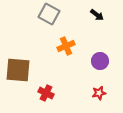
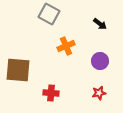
black arrow: moved 3 px right, 9 px down
red cross: moved 5 px right; rotated 21 degrees counterclockwise
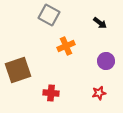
gray square: moved 1 px down
black arrow: moved 1 px up
purple circle: moved 6 px right
brown square: rotated 24 degrees counterclockwise
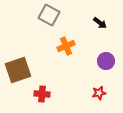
red cross: moved 9 px left, 1 px down
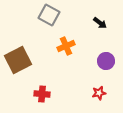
brown square: moved 10 px up; rotated 8 degrees counterclockwise
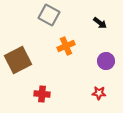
red star: rotated 16 degrees clockwise
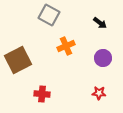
purple circle: moved 3 px left, 3 px up
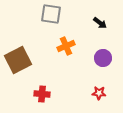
gray square: moved 2 px right, 1 px up; rotated 20 degrees counterclockwise
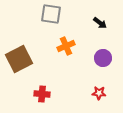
brown square: moved 1 px right, 1 px up
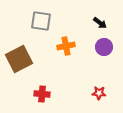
gray square: moved 10 px left, 7 px down
orange cross: rotated 12 degrees clockwise
purple circle: moved 1 px right, 11 px up
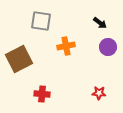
purple circle: moved 4 px right
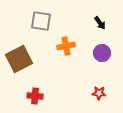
black arrow: rotated 16 degrees clockwise
purple circle: moved 6 px left, 6 px down
red cross: moved 7 px left, 2 px down
